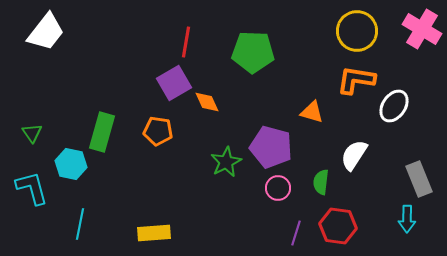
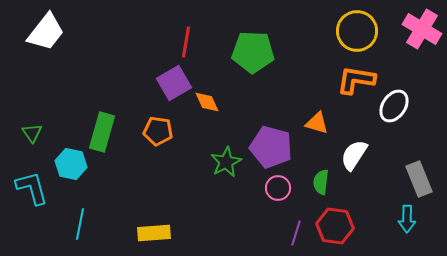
orange triangle: moved 5 px right, 11 px down
red hexagon: moved 3 px left
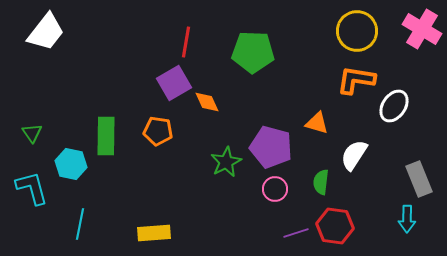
green rectangle: moved 4 px right, 4 px down; rotated 15 degrees counterclockwise
pink circle: moved 3 px left, 1 px down
purple line: rotated 55 degrees clockwise
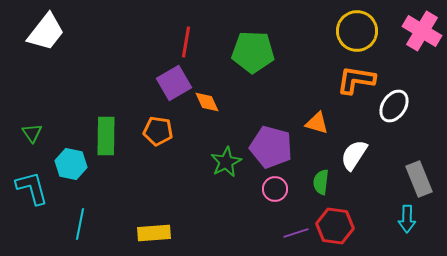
pink cross: moved 2 px down
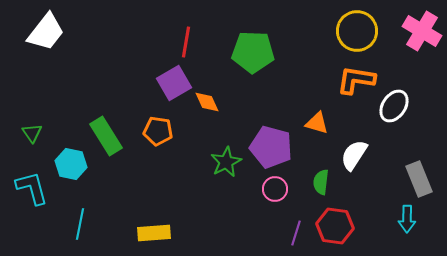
green rectangle: rotated 33 degrees counterclockwise
purple line: rotated 55 degrees counterclockwise
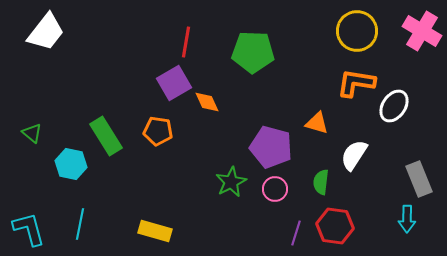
orange L-shape: moved 3 px down
green triangle: rotated 15 degrees counterclockwise
green star: moved 5 px right, 20 px down
cyan L-shape: moved 3 px left, 41 px down
yellow rectangle: moved 1 px right, 2 px up; rotated 20 degrees clockwise
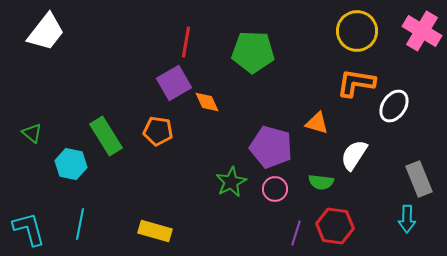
green semicircle: rotated 90 degrees counterclockwise
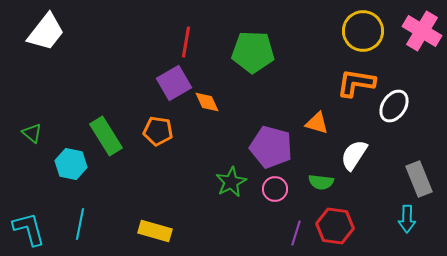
yellow circle: moved 6 px right
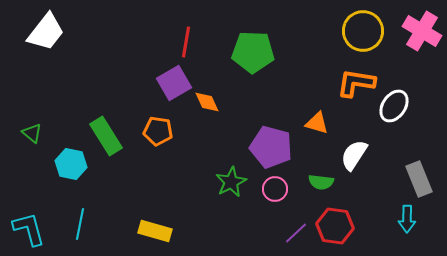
purple line: rotated 30 degrees clockwise
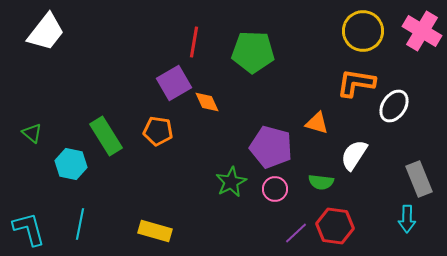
red line: moved 8 px right
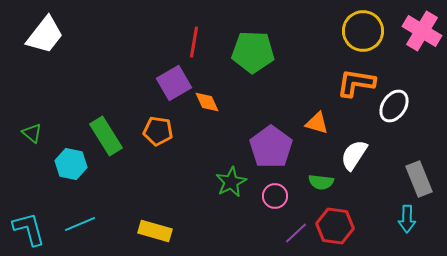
white trapezoid: moved 1 px left, 3 px down
purple pentagon: rotated 21 degrees clockwise
pink circle: moved 7 px down
cyan line: rotated 56 degrees clockwise
